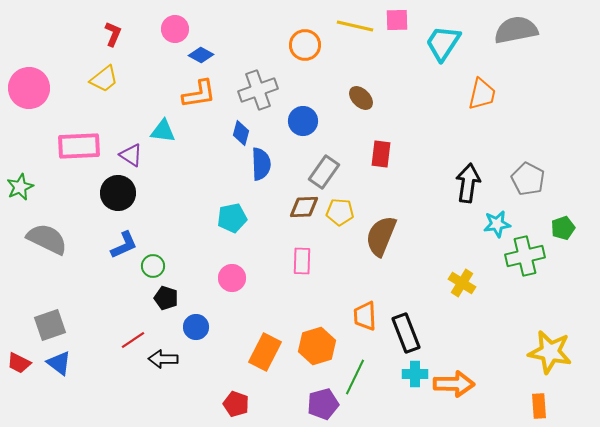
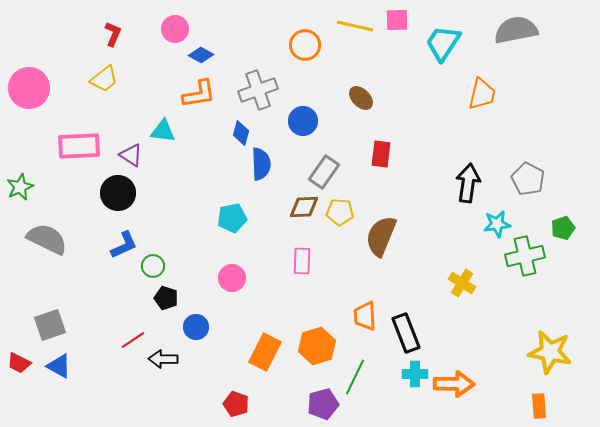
blue triangle at (59, 363): moved 3 px down; rotated 8 degrees counterclockwise
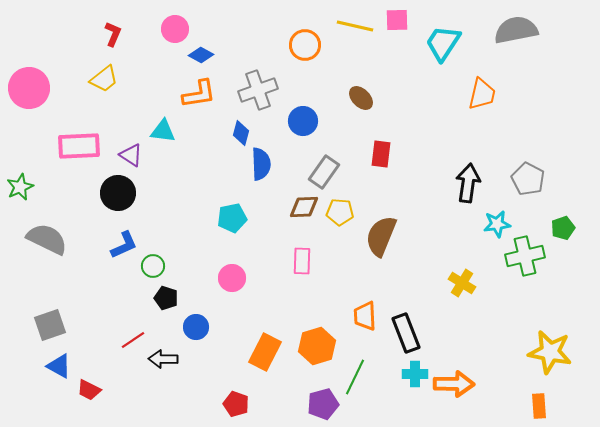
red trapezoid at (19, 363): moved 70 px right, 27 px down
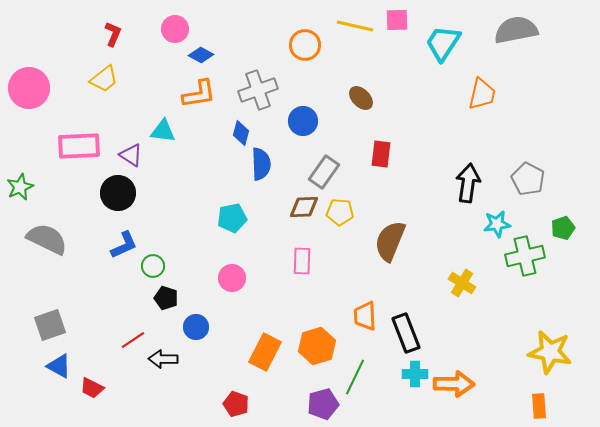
brown semicircle at (381, 236): moved 9 px right, 5 px down
red trapezoid at (89, 390): moved 3 px right, 2 px up
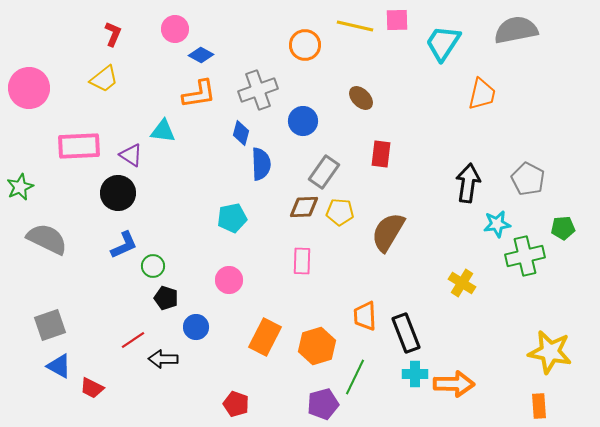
green pentagon at (563, 228): rotated 15 degrees clockwise
brown semicircle at (390, 241): moved 2 px left, 9 px up; rotated 9 degrees clockwise
pink circle at (232, 278): moved 3 px left, 2 px down
orange rectangle at (265, 352): moved 15 px up
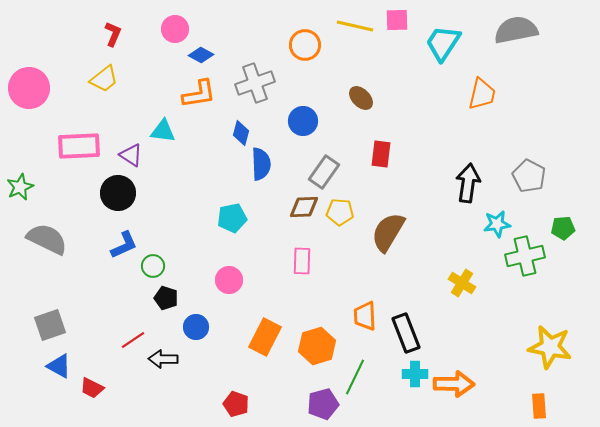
gray cross at (258, 90): moved 3 px left, 7 px up
gray pentagon at (528, 179): moved 1 px right, 3 px up
yellow star at (550, 352): moved 5 px up
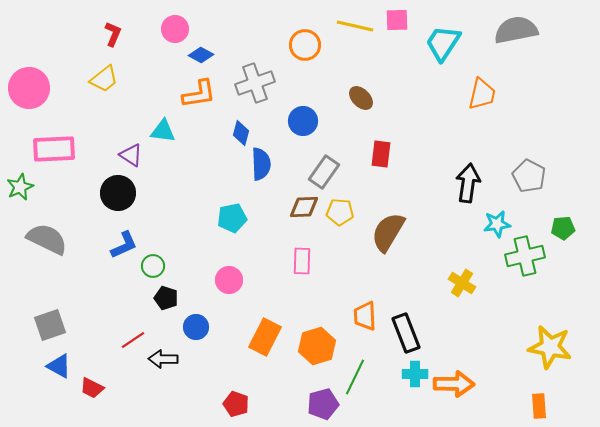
pink rectangle at (79, 146): moved 25 px left, 3 px down
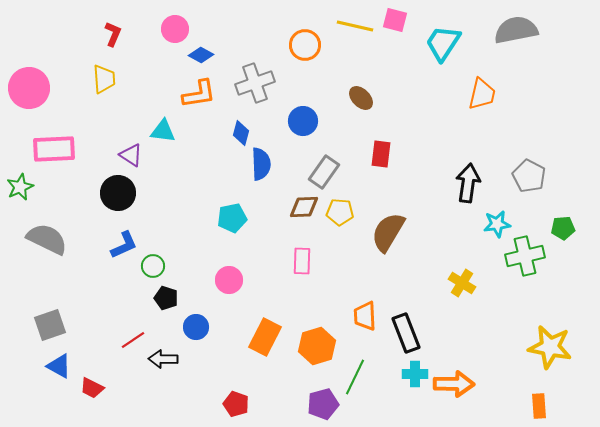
pink square at (397, 20): moved 2 px left; rotated 15 degrees clockwise
yellow trapezoid at (104, 79): rotated 56 degrees counterclockwise
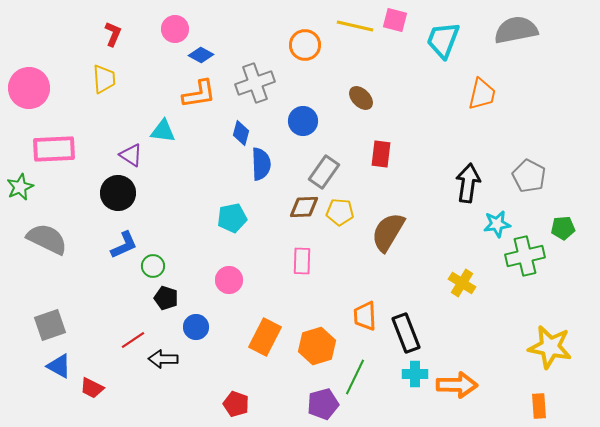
cyan trapezoid at (443, 43): moved 3 px up; rotated 12 degrees counterclockwise
orange arrow at (454, 384): moved 3 px right, 1 px down
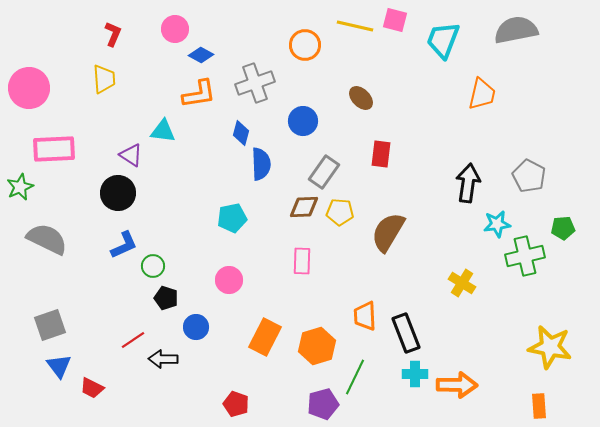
blue triangle at (59, 366): rotated 24 degrees clockwise
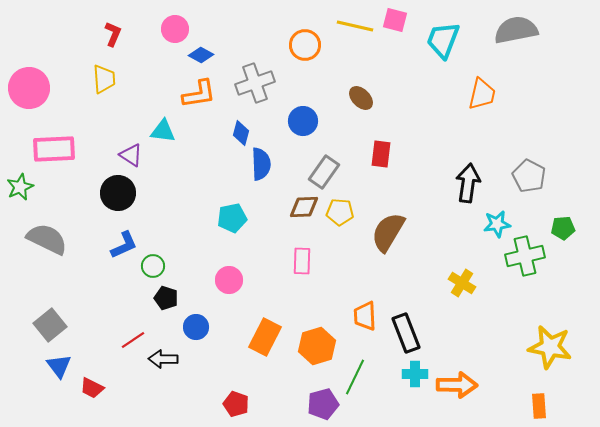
gray square at (50, 325): rotated 20 degrees counterclockwise
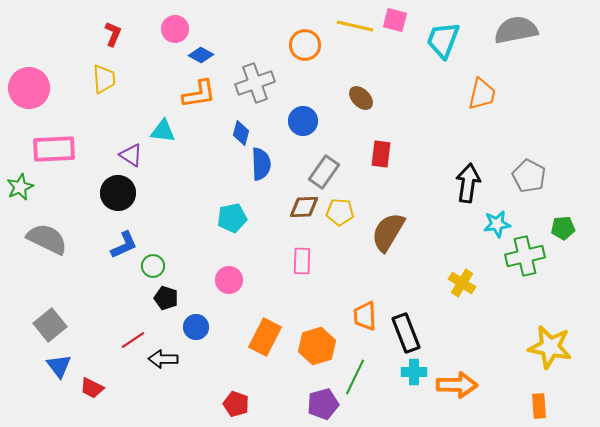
cyan cross at (415, 374): moved 1 px left, 2 px up
